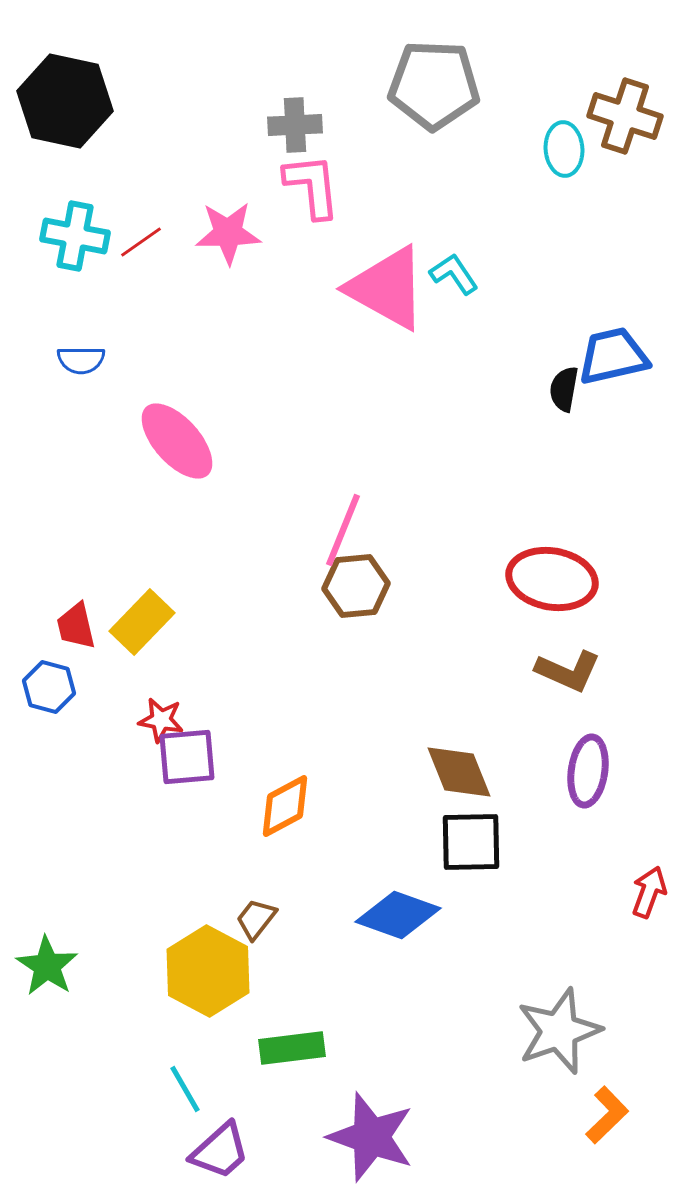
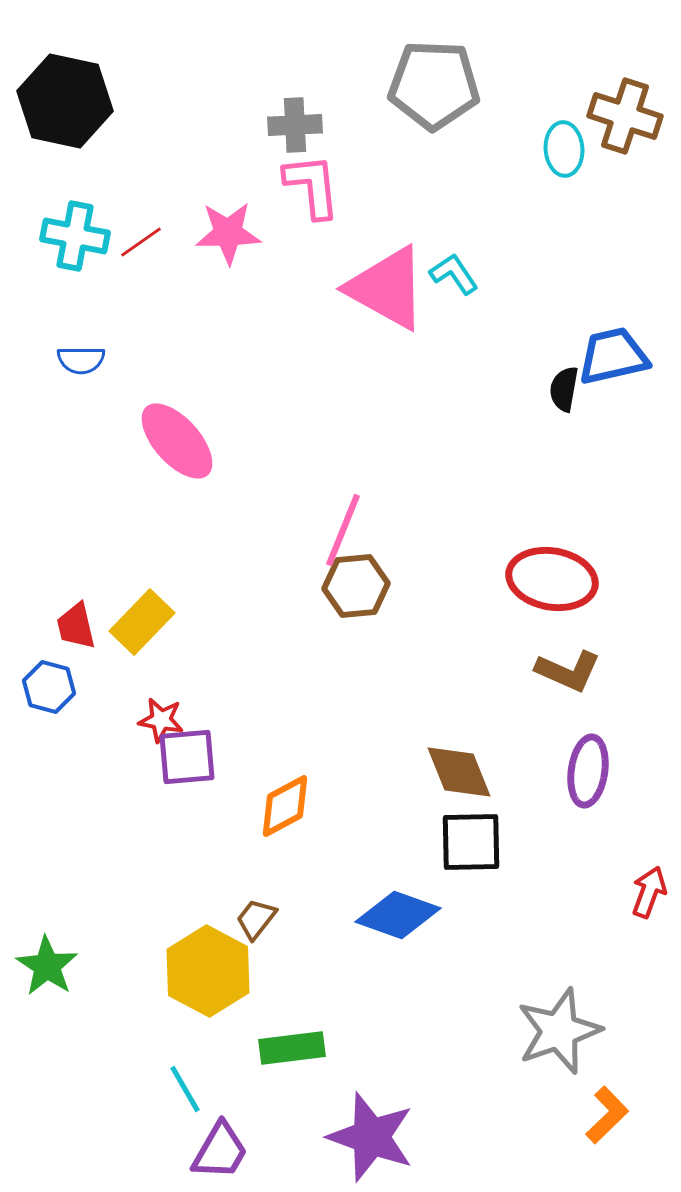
purple trapezoid: rotated 18 degrees counterclockwise
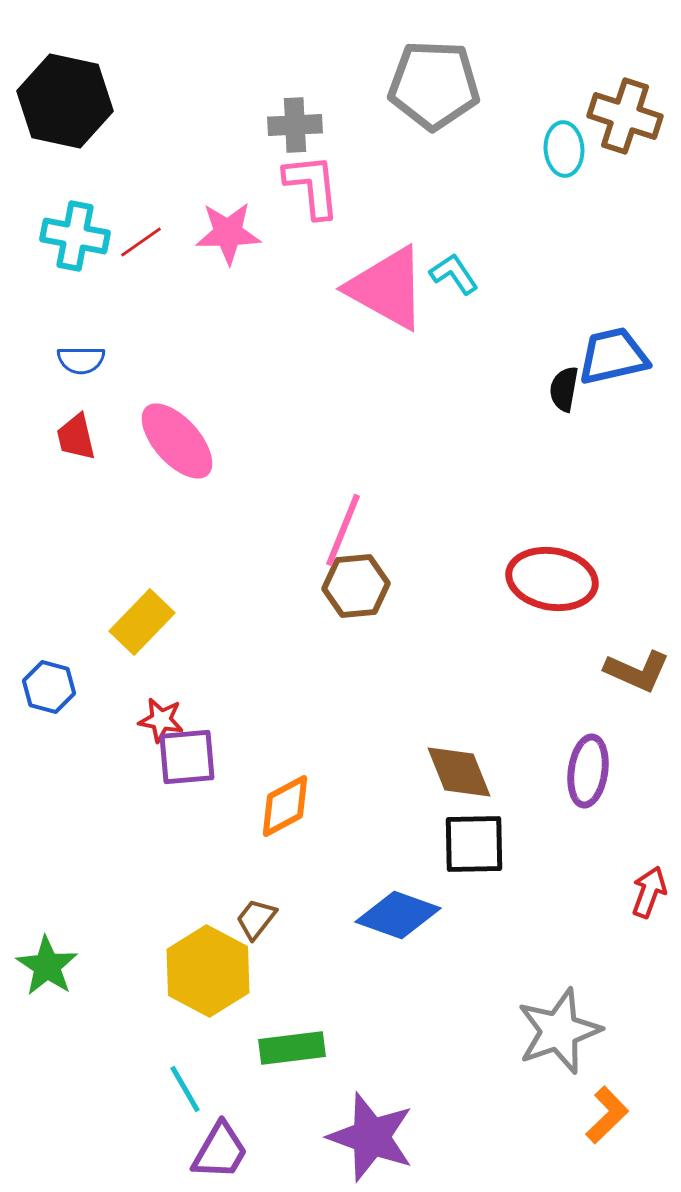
red trapezoid: moved 189 px up
brown L-shape: moved 69 px right
black square: moved 3 px right, 2 px down
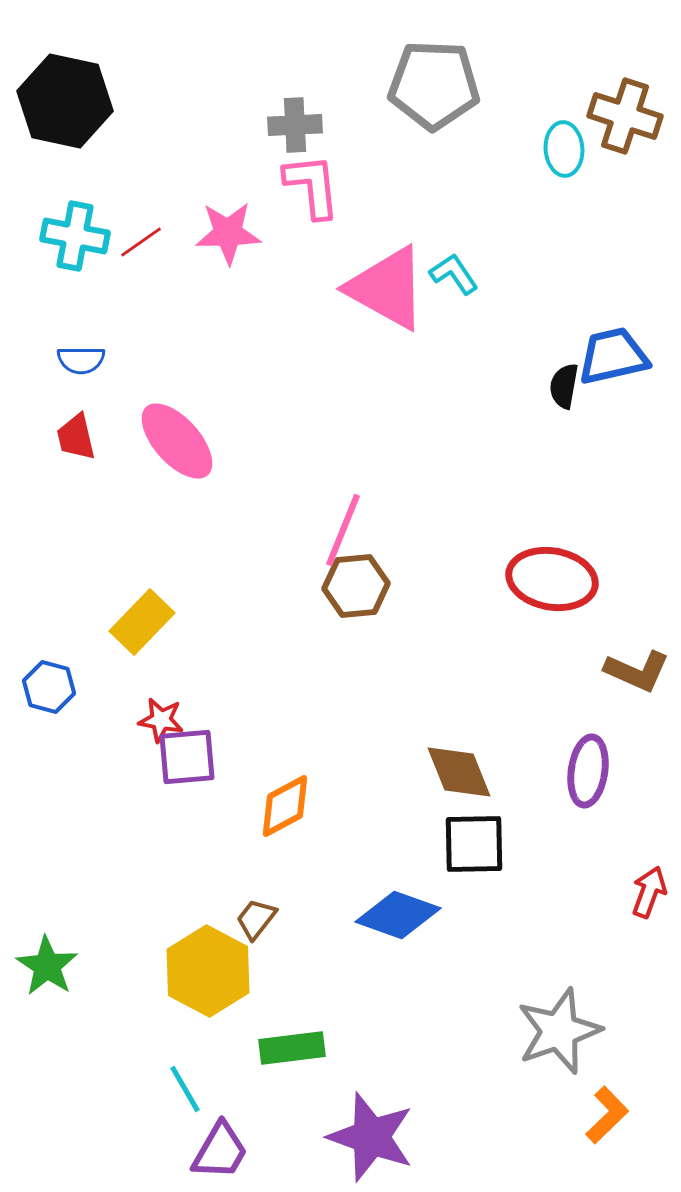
black semicircle: moved 3 px up
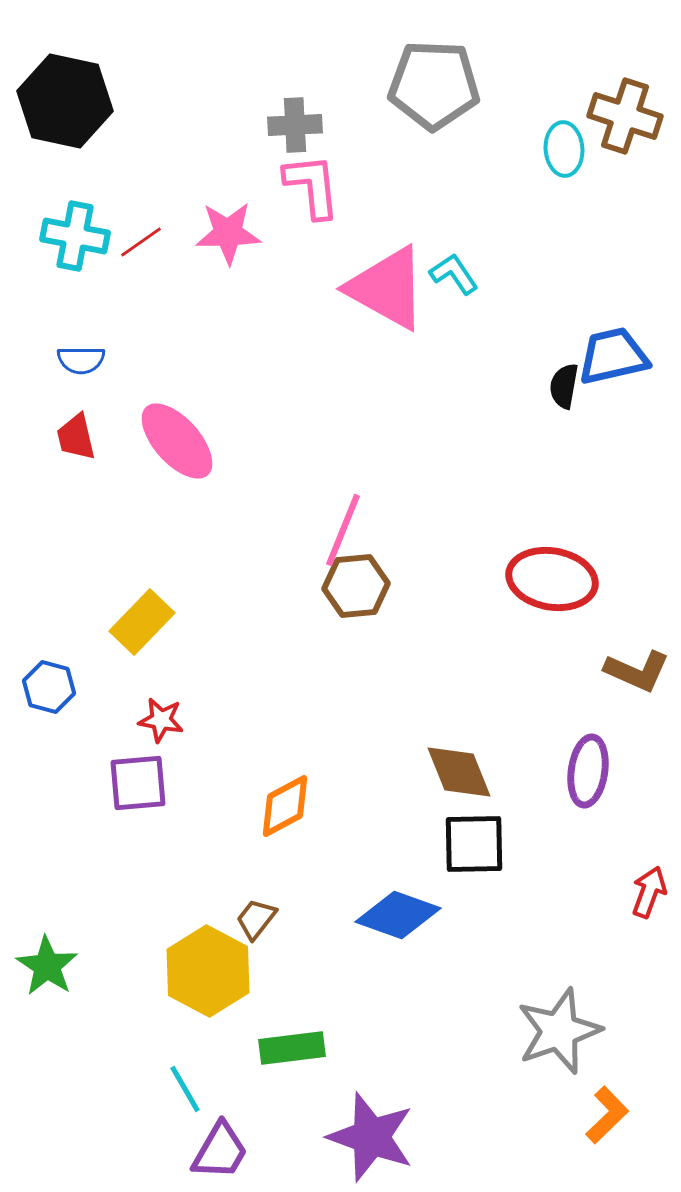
purple square: moved 49 px left, 26 px down
